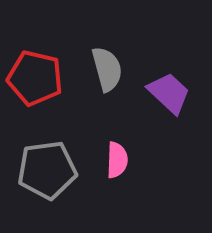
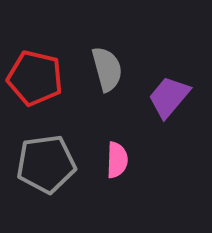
purple trapezoid: moved 4 px down; rotated 93 degrees counterclockwise
gray pentagon: moved 1 px left, 6 px up
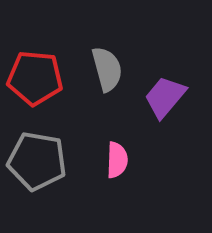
red pentagon: rotated 8 degrees counterclockwise
purple trapezoid: moved 4 px left
gray pentagon: moved 9 px left, 3 px up; rotated 18 degrees clockwise
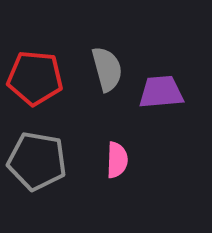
purple trapezoid: moved 4 px left, 5 px up; rotated 45 degrees clockwise
